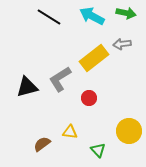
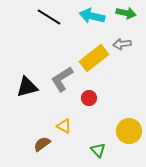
cyan arrow: rotated 15 degrees counterclockwise
gray L-shape: moved 2 px right
yellow triangle: moved 6 px left, 6 px up; rotated 21 degrees clockwise
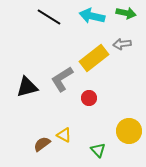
yellow triangle: moved 9 px down
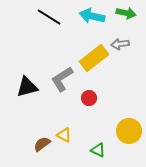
gray arrow: moved 2 px left
green triangle: rotated 21 degrees counterclockwise
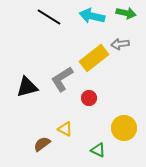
yellow circle: moved 5 px left, 3 px up
yellow triangle: moved 1 px right, 6 px up
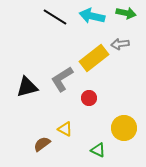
black line: moved 6 px right
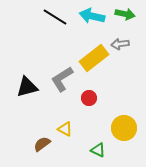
green arrow: moved 1 px left, 1 px down
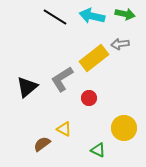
black triangle: rotated 25 degrees counterclockwise
yellow triangle: moved 1 px left
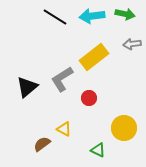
cyan arrow: rotated 20 degrees counterclockwise
gray arrow: moved 12 px right
yellow rectangle: moved 1 px up
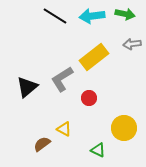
black line: moved 1 px up
